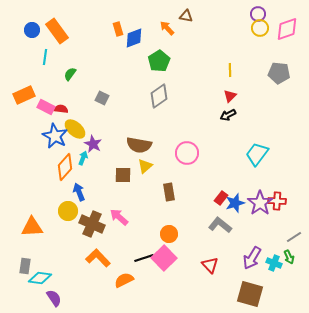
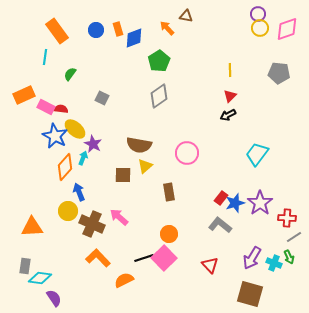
blue circle at (32, 30): moved 64 px right
red cross at (277, 201): moved 10 px right, 17 px down
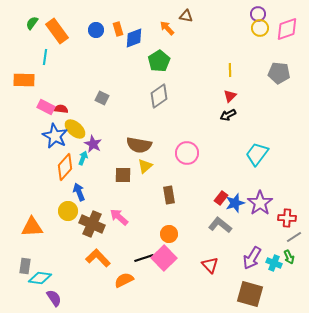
green semicircle at (70, 74): moved 38 px left, 51 px up
orange rectangle at (24, 95): moved 15 px up; rotated 25 degrees clockwise
brown rectangle at (169, 192): moved 3 px down
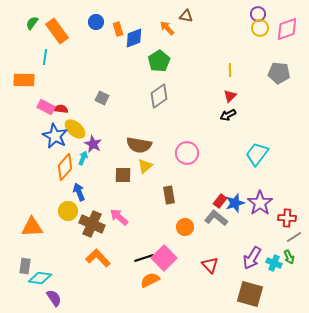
blue circle at (96, 30): moved 8 px up
red rectangle at (221, 198): moved 1 px left, 3 px down
gray L-shape at (220, 225): moved 4 px left, 7 px up
orange circle at (169, 234): moved 16 px right, 7 px up
orange semicircle at (124, 280): moved 26 px right
